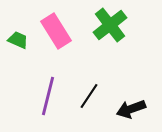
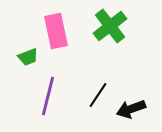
green cross: moved 1 px down
pink rectangle: rotated 20 degrees clockwise
green trapezoid: moved 10 px right, 17 px down; rotated 135 degrees clockwise
black line: moved 9 px right, 1 px up
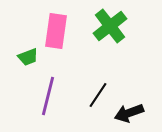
pink rectangle: rotated 20 degrees clockwise
black arrow: moved 2 px left, 4 px down
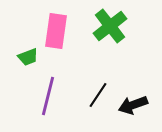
black arrow: moved 4 px right, 8 px up
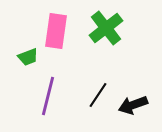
green cross: moved 4 px left, 2 px down
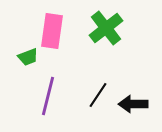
pink rectangle: moved 4 px left
black arrow: moved 1 px up; rotated 20 degrees clockwise
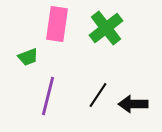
pink rectangle: moved 5 px right, 7 px up
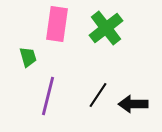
green trapezoid: rotated 85 degrees counterclockwise
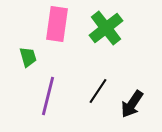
black line: moved 4 px up
black arrow: moved 1 px left; rotated 56 degrees counterclockwise
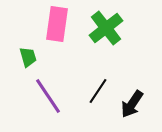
purple line: rotated 48 degrees counterclockwise
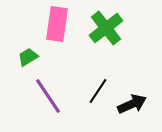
green trapezoid: rotated 105 degrees counterclockwise
black arrow: rotated 148 degrees counterclockwise
